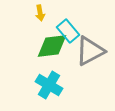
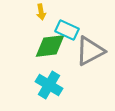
yellow arrow: moved 1 px right, 1 px up
cyan rectangle: moved 1 px left, 1 px up; rotated 25 degrees counterclockwise
green diamond: moved 2 px left
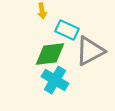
yellow arrow: moved 1 px right, 1 px up
green diamond: moved 8 px down
cyan cross: moved 6 px right, 5 px up
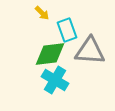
yellow arrow: moved 2 px down; rotated 35 degrees counterclockwise
cyan rectangle: rotated 45 degrees clockwise
gray triangle: rotated 32 degrees clockwise
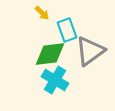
gray triangle: rotated 40 degrees counterclockwise
